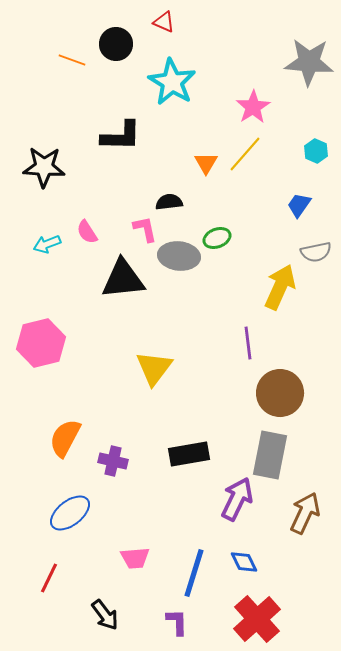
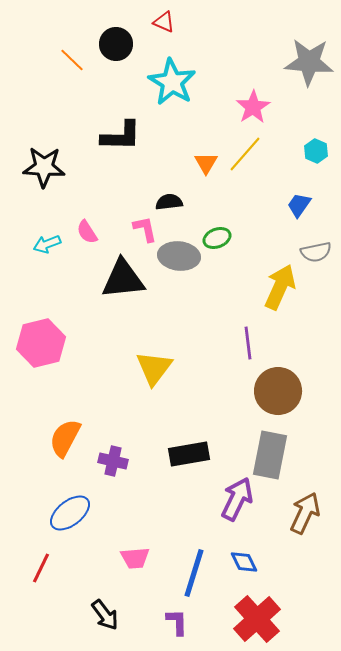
orange line: rotated 24 degrees clockwise
brown circle: moved 2 px left, 2 px up
red line: moved 8 px left, 10 px up
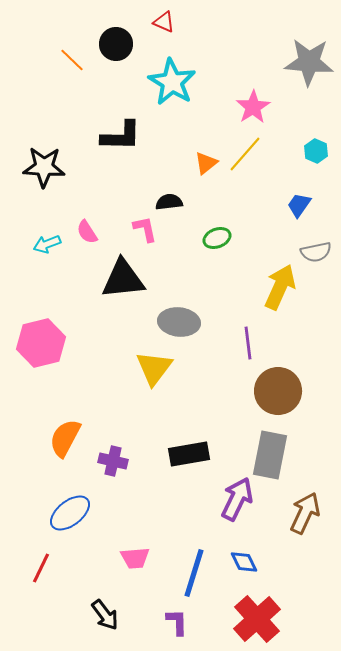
orange triangle: rotated 20 degrees clockwise
gray ellipse: moved 66 px down
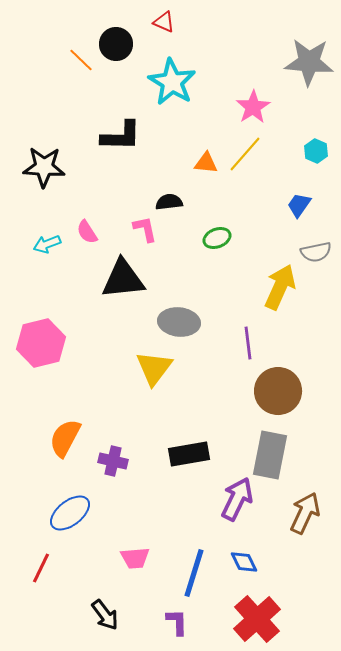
orange line: moved 9 px right
orange triangle: rotated 45 degrees clockwise
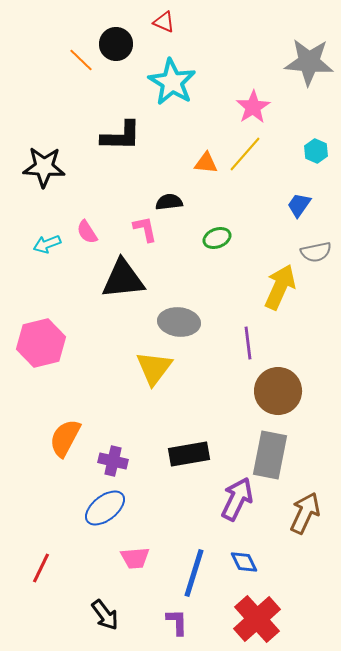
blue ellipse: moved 35 px right, 5 px up
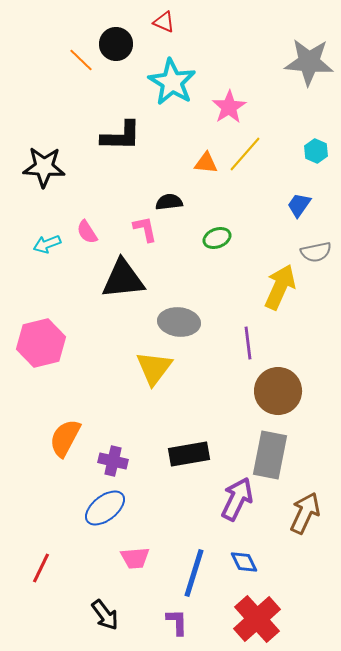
pink star: moved 24 px left
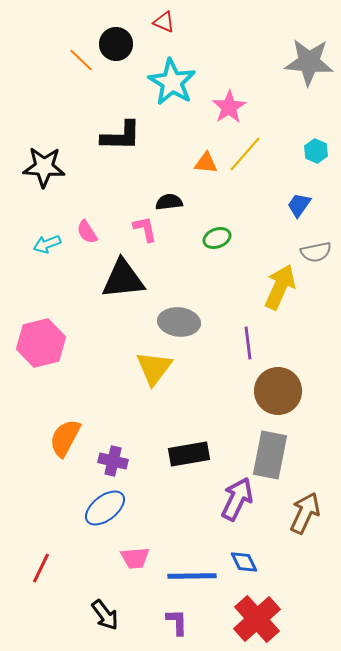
blue line: moved 2 px left, 3 px down; rotated 72 degrees clockwise
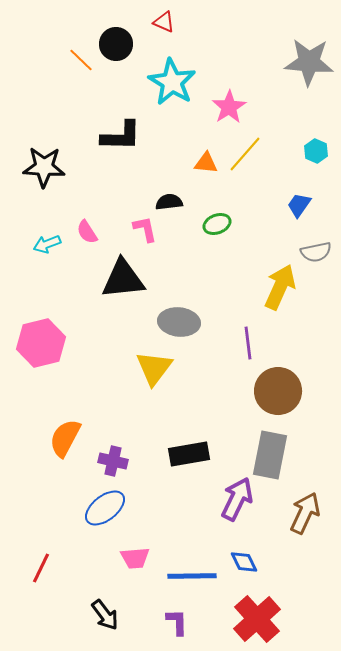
green ellipse: moved 14 px up
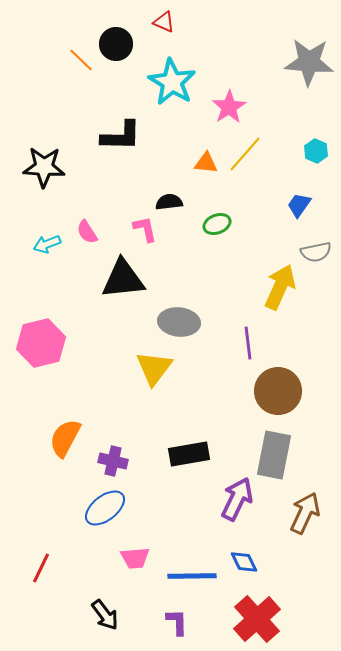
gray rectangle: moved 4 px right
